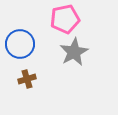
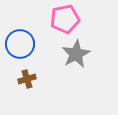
gray star: moved 2 px right, 2 px down
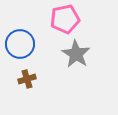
gray star: rotated 12 degrees counterclockwise
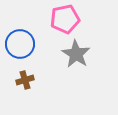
brown cross: moved 2 px left, 1 px down
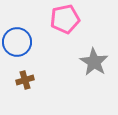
blue circle: moved 3 px left, 2 px up
gray star: moved 18 px right, 8 px down
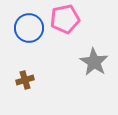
blue circle: moved 12 px right, 14 px up
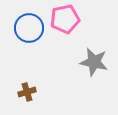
gray star: rotated 20 degrees counterclockwise
brown cross: moved 2 px right, 12 px down
